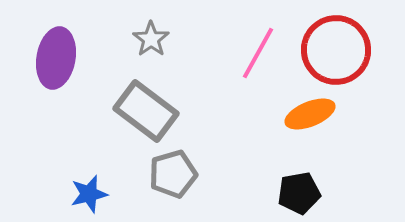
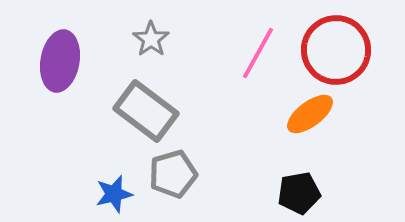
purple ellipse: moved 4 px right, 3 px down
orange ellipse: rotated 15 degrees counterclockwise
blue star: moved 25 px right
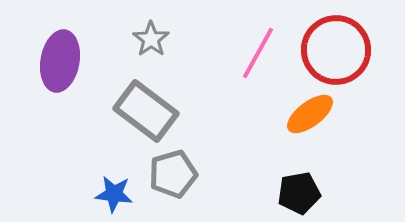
blue star: rotated 21 degrees clockwise
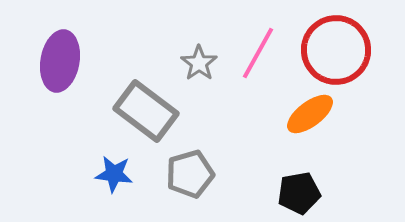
gray star: moved 48 px right, 24 px down
gray pentagon: moved 17 px right
blue star: moved 20 px up
